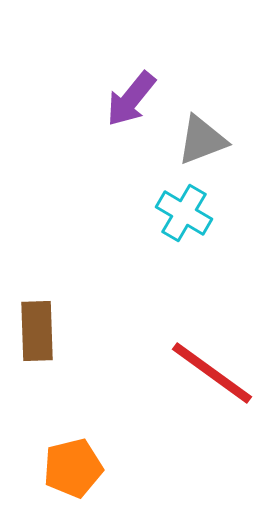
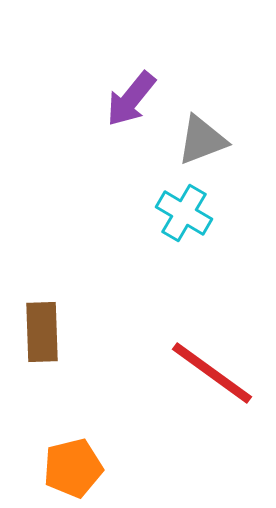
brown rectangle: moved 5 px right, 1 px down
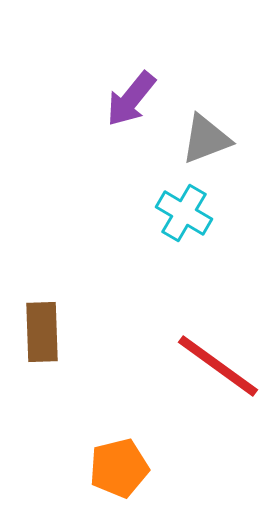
gray triangle: moved 4 px right, 1 px up
red line: moved 6 px right, 7 px up
orange pentagon: moved 46 px right
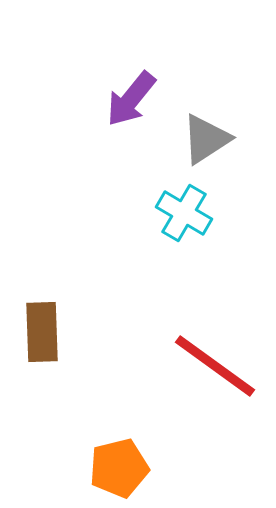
gray triangle: rotated 12 degrees counterclockwise
red line: moved 3 px left
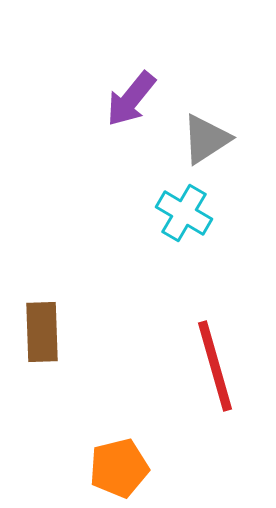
red line: rotated 38 degrees clockwise
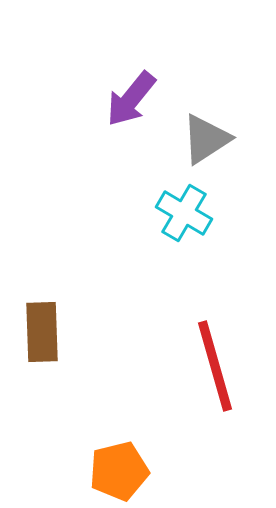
orange pentagon: moved 3 px down
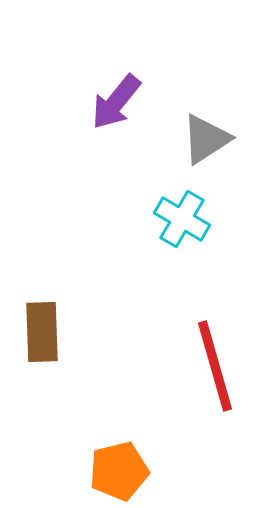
purple arrow: moved 15 px left, 3 px down
cyan cross: moved 2 px left, 6 px down
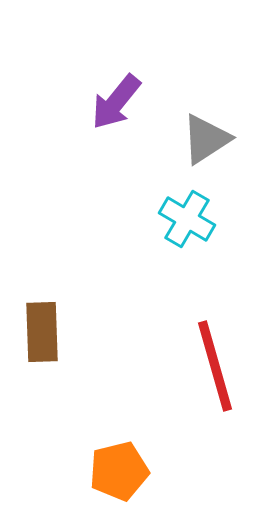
cyan cross: moved 5 px right
